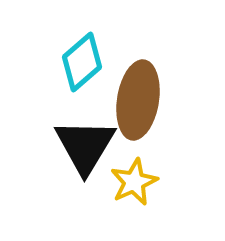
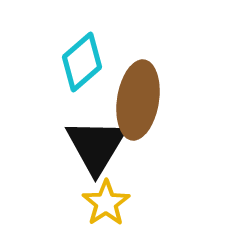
black triangle: moved 11 px right
yellow star: moved 28 px left, 21 px down; rotated 9 degrees counterclockwise
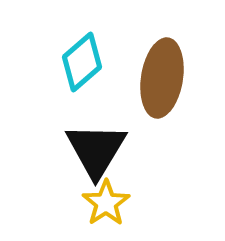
brown ellipse: moved 24 px right, 22 px up
black triangle: moved 4 px down
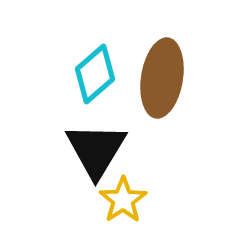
cyan diamond: moved 13 px right, 12 px down
yellow star: moved 17 px right, 3 px up
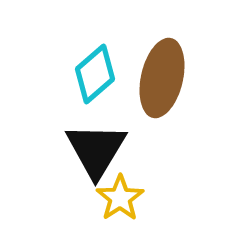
brown ellipse: rotated 4 degrees clockwise
yellow star: moved 3 px left, 2 px up
